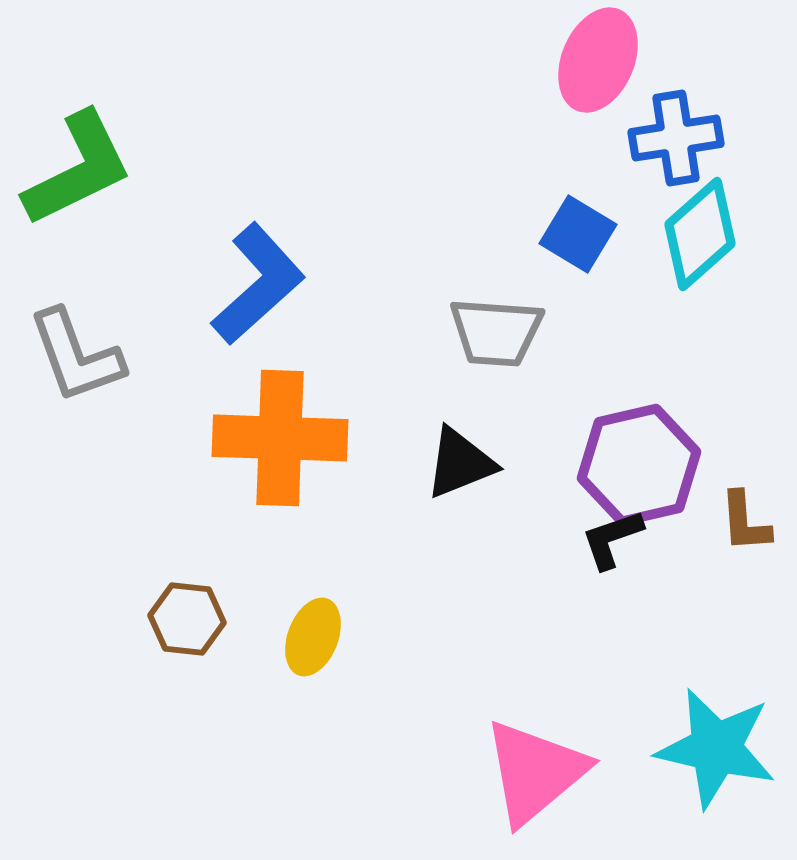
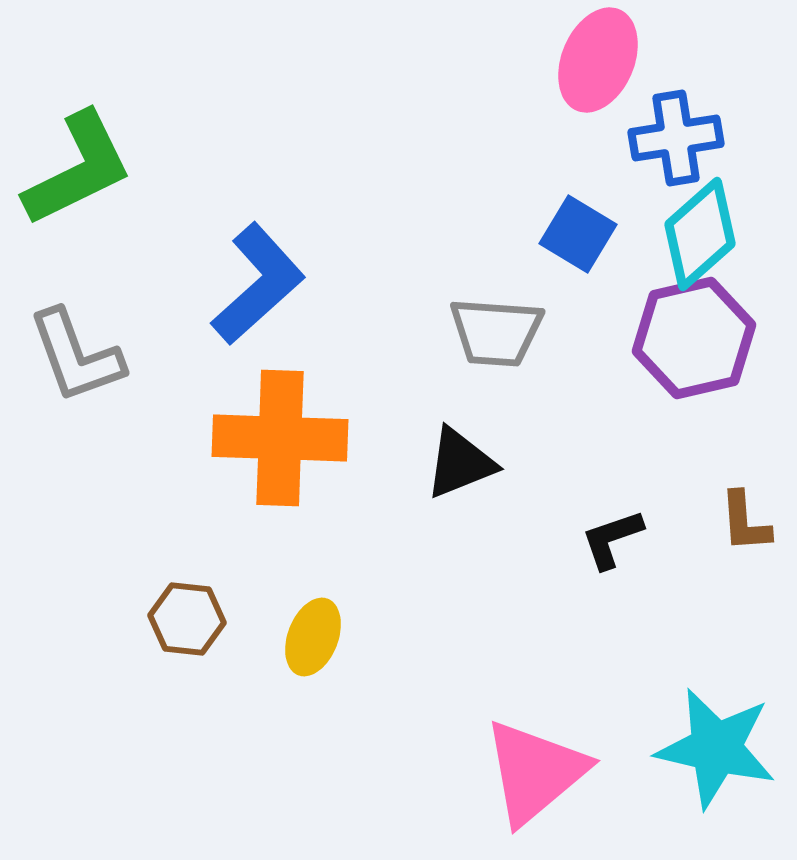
purple hexagon: moved 55 px right, 127 px up
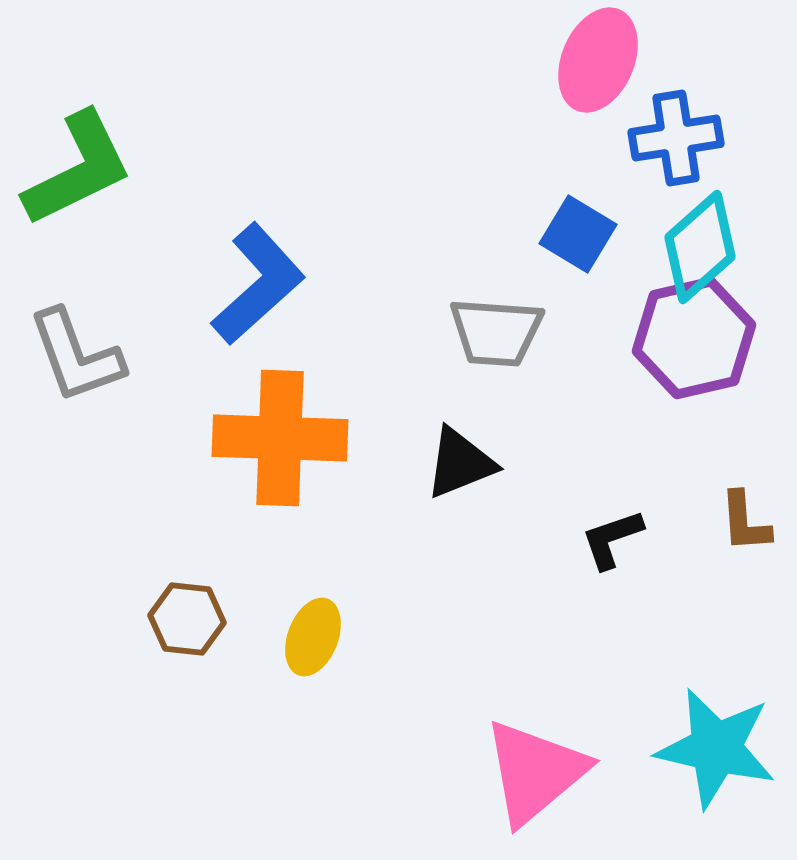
cyan diamond: moved 13 px down
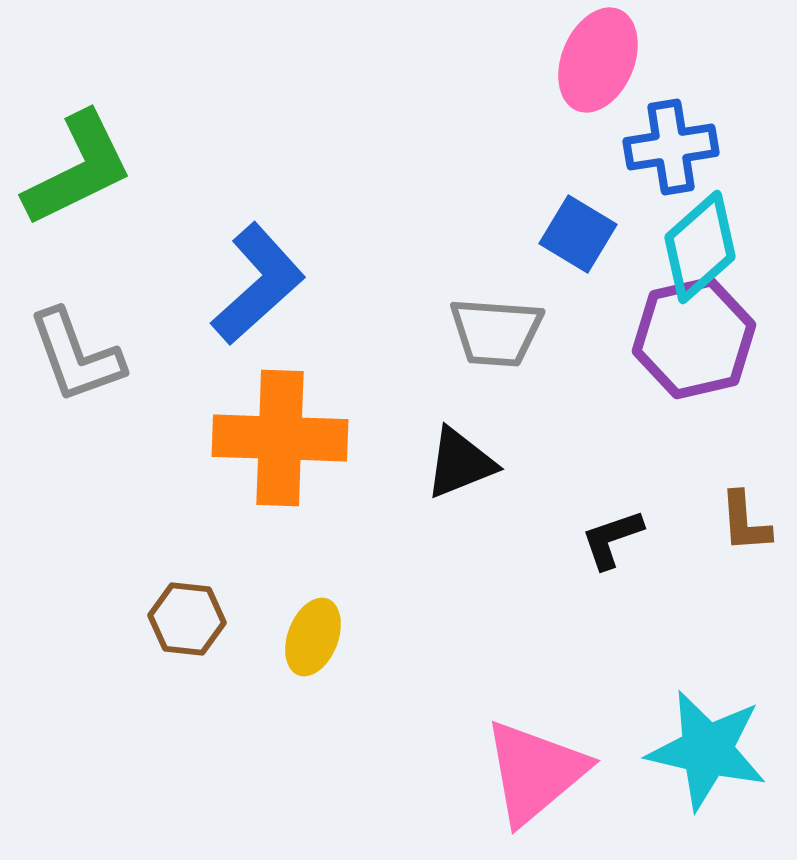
blue cross: moved 5 px left, 9 px down
cyan star: moved 9 px left, 2 px down
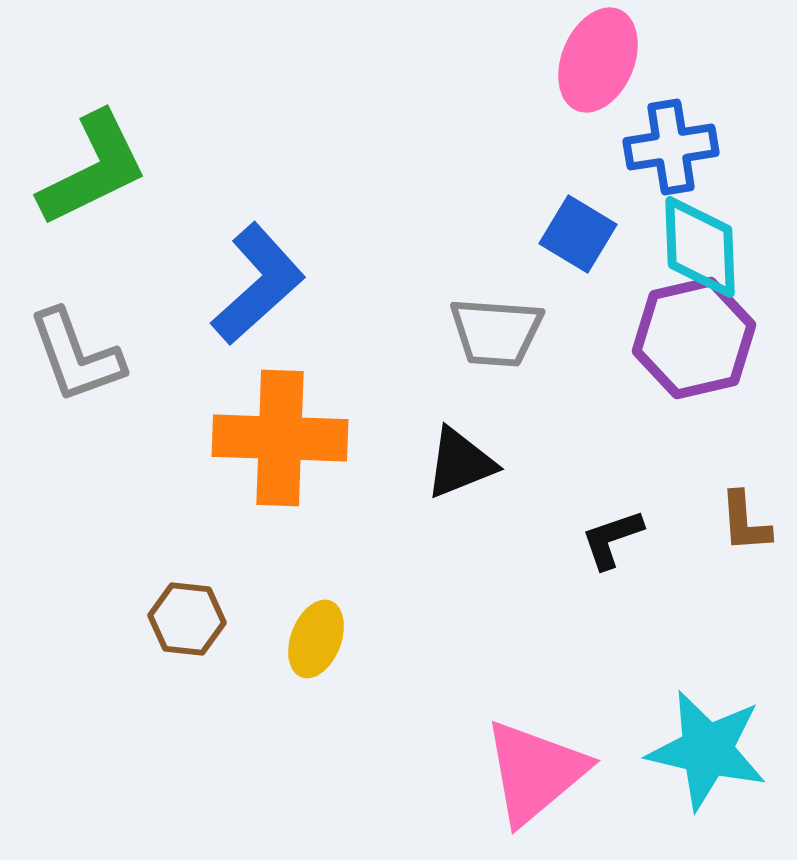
green L-shape: moved 15 px right
cyan diamond: rotated 51 degrees counterclockwise
yellow ellipse: moved 3 px right, 2 px down
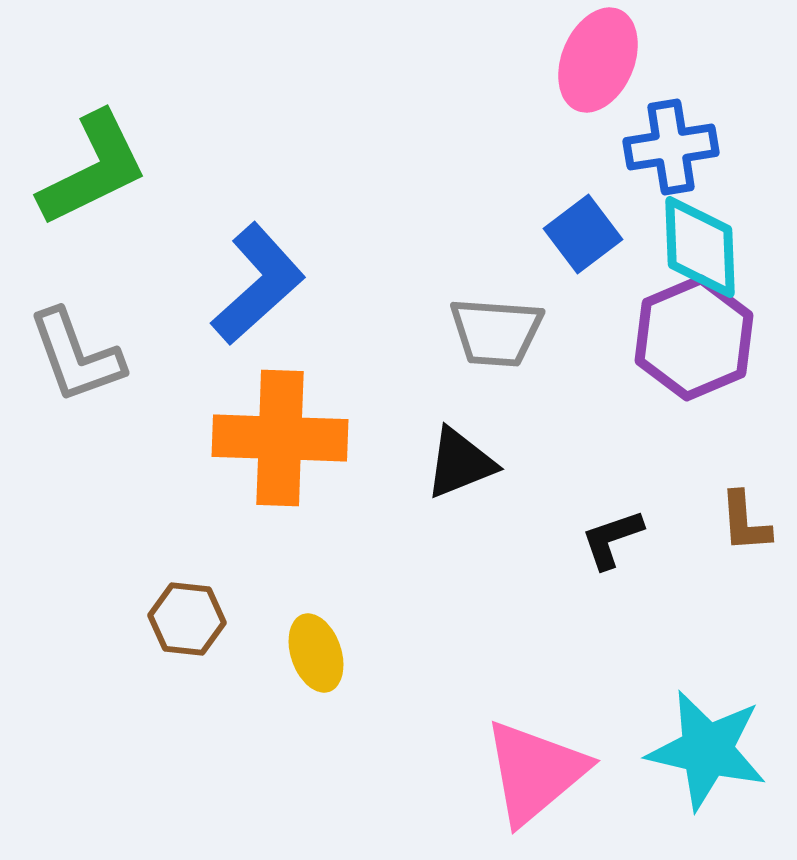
blue square: moved 5 px right; rotated 22 degrees clockwise
purple hexagon: rotated 10 degrees counterclockwise
yellow ellipse: moved 14 px down; rotated 40 degrees counterclockwise
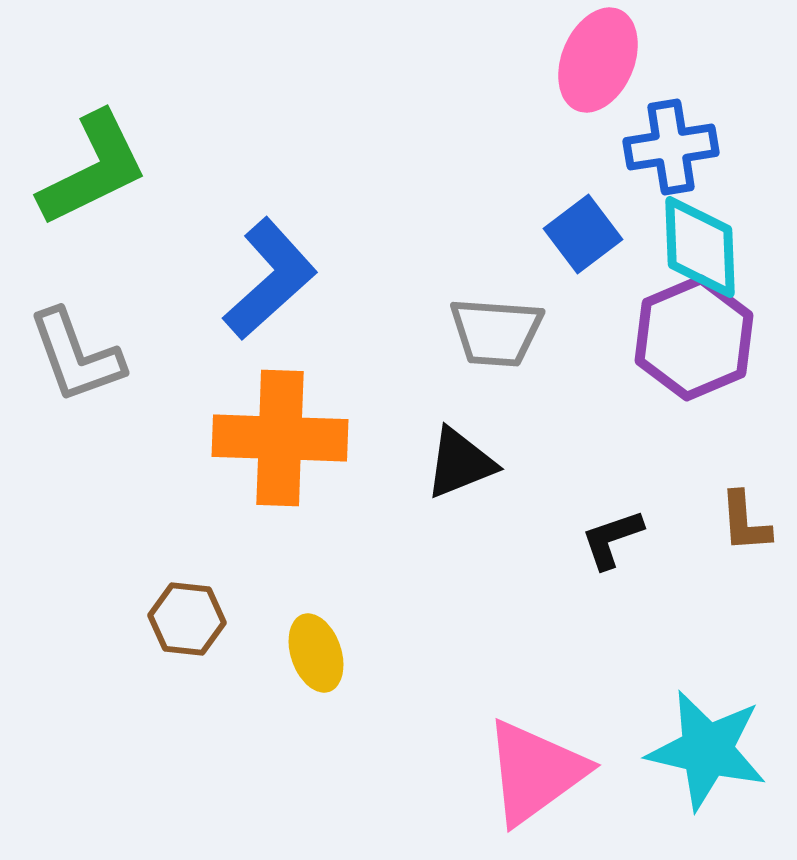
blue L-shape: moved 12 px right, 5 px up
pink triangle: rotated 4 degrees clockwise
